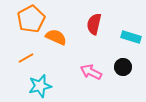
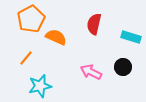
orange line: rotated 21 degrees counterclockwise
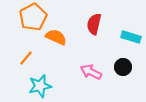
orange pentagon: moved 2 px right, 2 px up
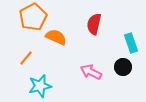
cyan rectangle: moved 6 px down; rotated 54 degrees clockwise
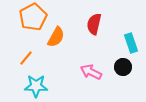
orange semicircle: rotated 95 degrees clockwise
cyan star: moved 4 px left; rotated 15 degrees clockwise
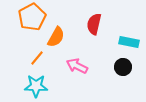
orange pentagon: moved 1 px left
cyan rectangle: moved 2 px left, 1 px up; rotated 60 degrees counterclockwise
orange line: moved 11 px right
pink arrow: moved 14 px left, 6 px up
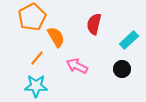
orange semicircle: rotated 60 degrees counterclockwise
cyan rectangle: moved 2 px up; rotated 54 degrees counterclockwise
black circle: moved 1 px left, 2 px down
